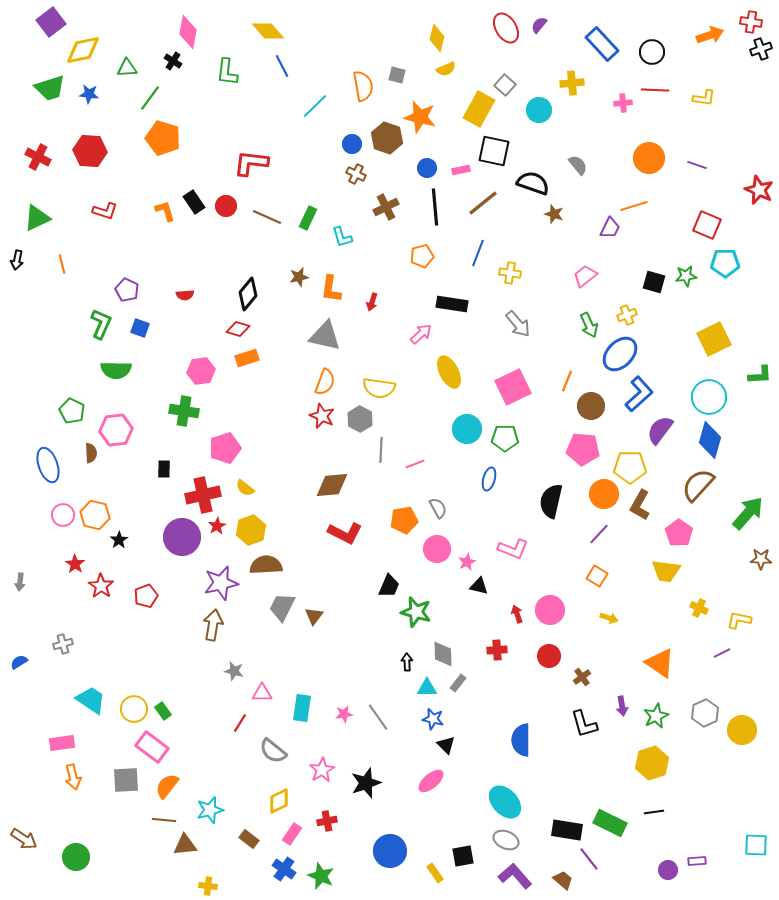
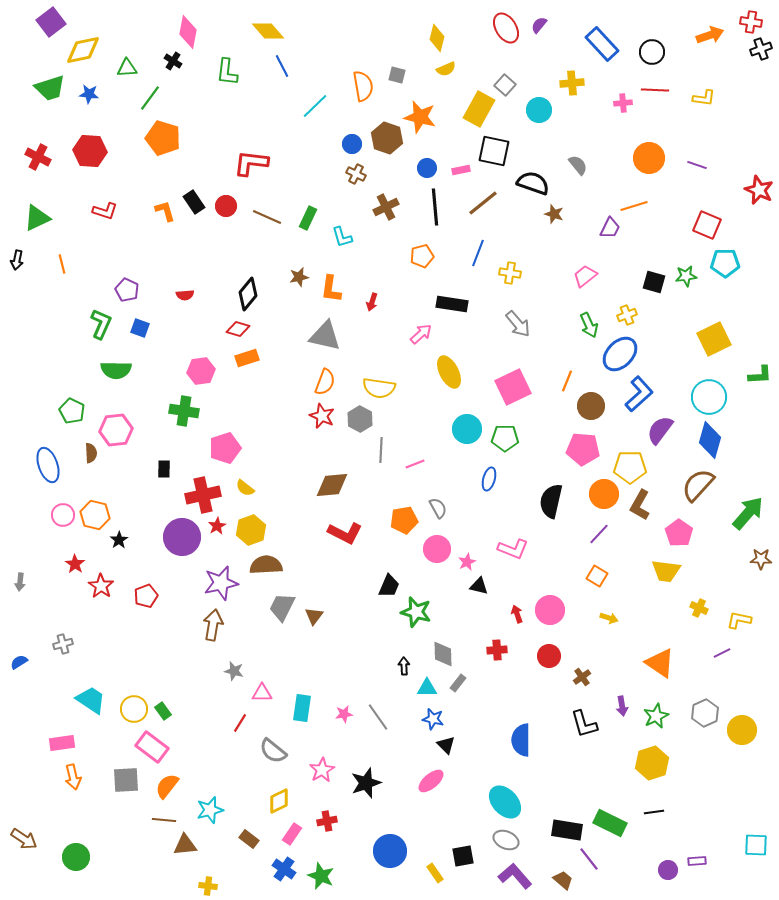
black arrow at (407, 662): moved 3 px left, 4 px down
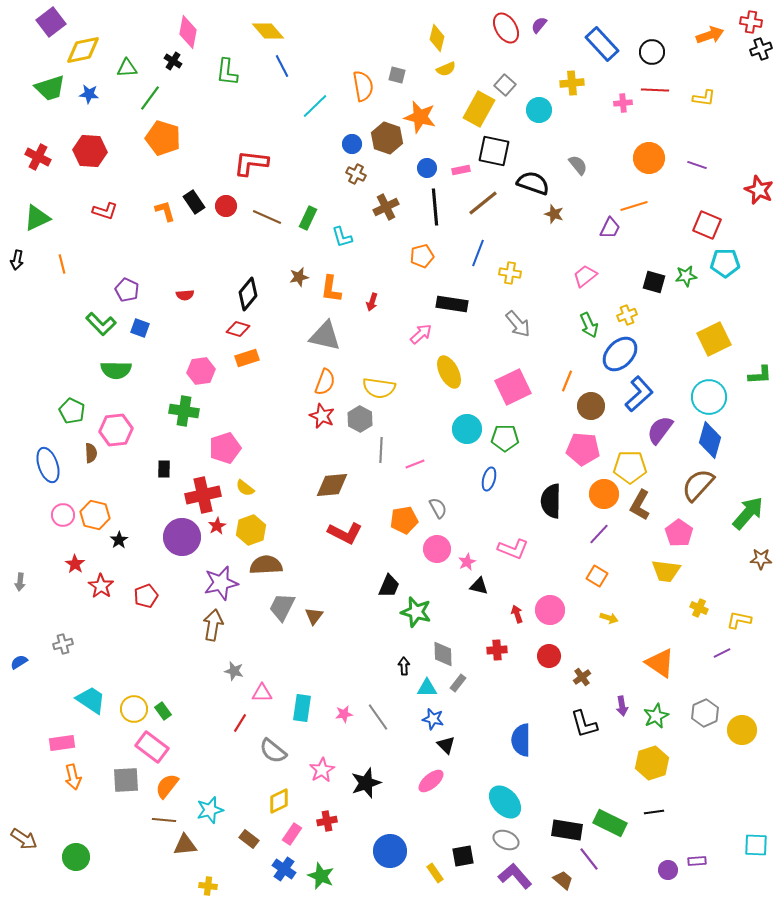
green L-shape at (101, 324): rotated 112 degrees clockwise
black semicircle at (551, 501): rotated 12 degrees counterclockwise
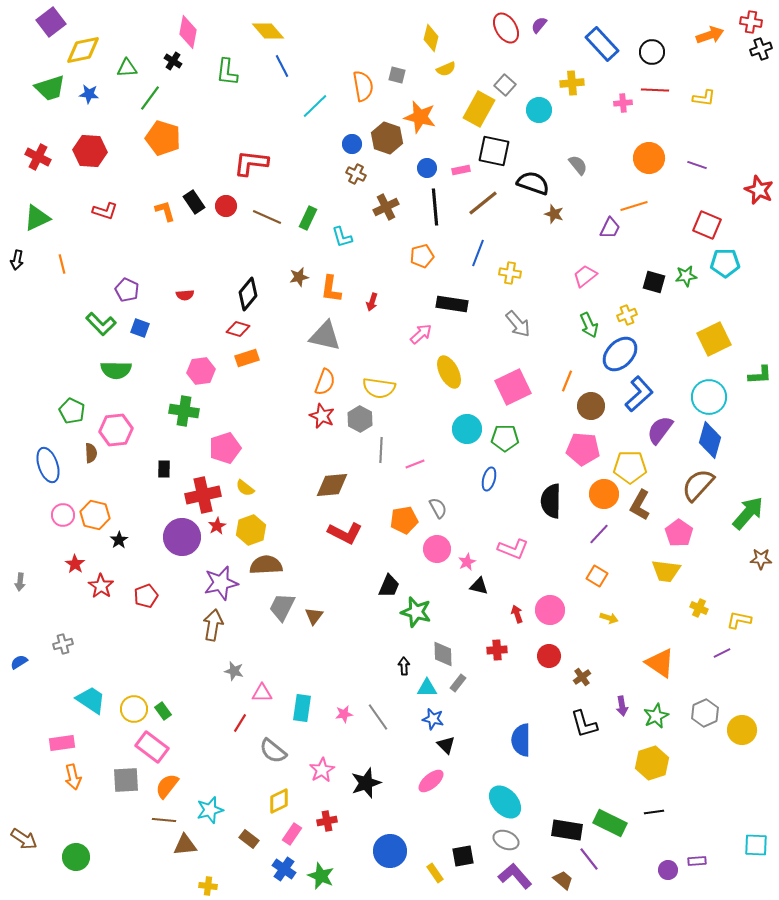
yellow diamond at (437, 38): moved 6 px left
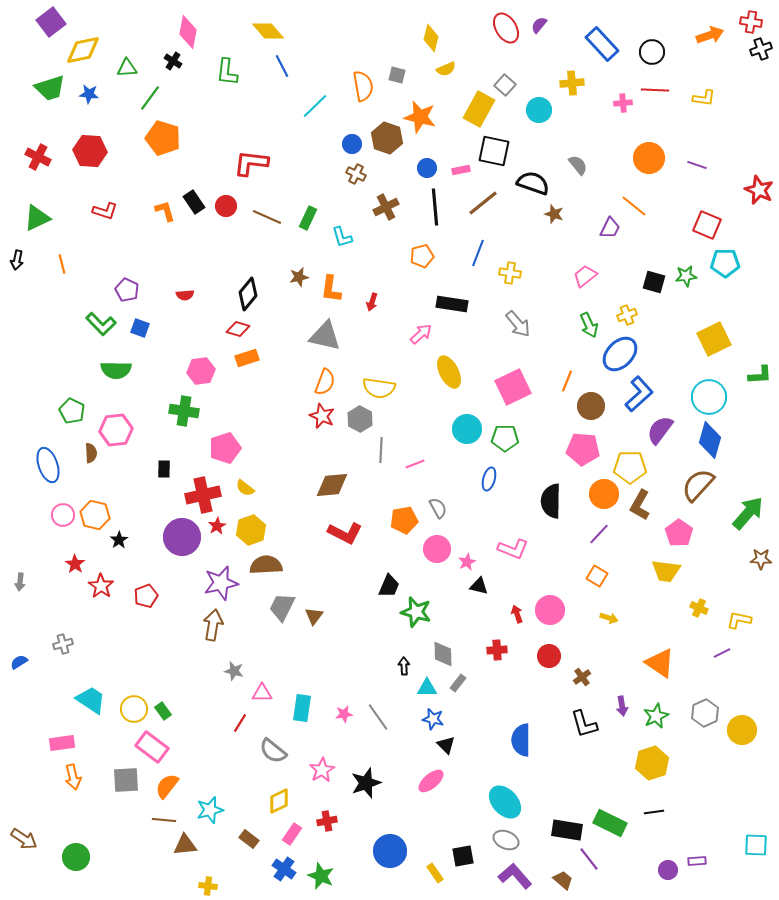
orange line at (634, 206): rotated 56 degrees clockwise
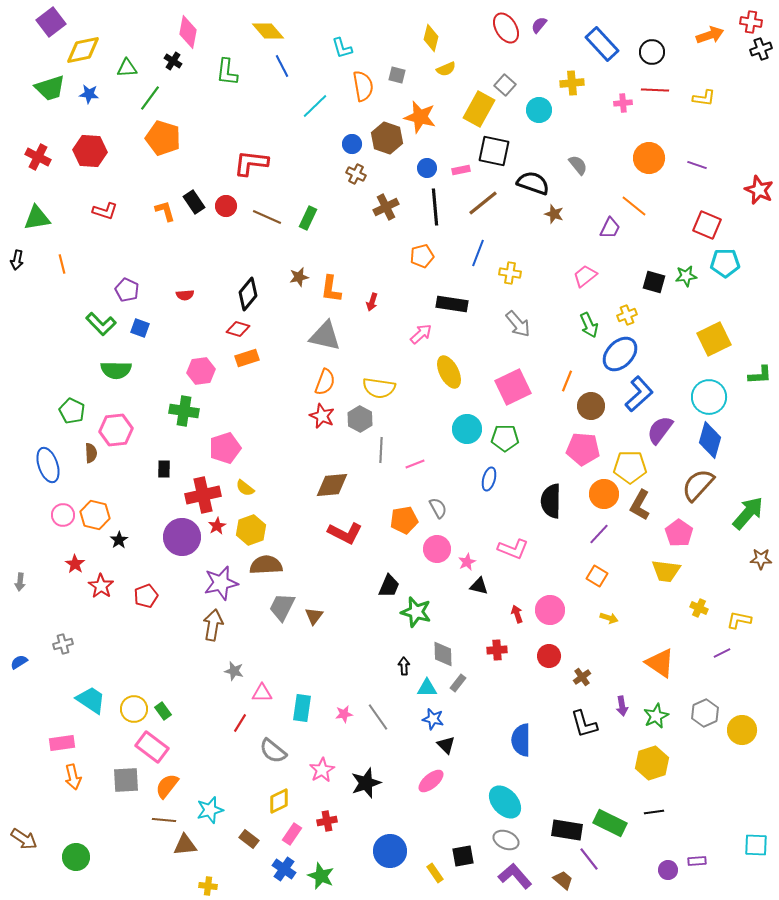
green triangle at (37, 218): rotated 16 degrees clockwise
cyan L-shape at (342, 237): moved 189 px up
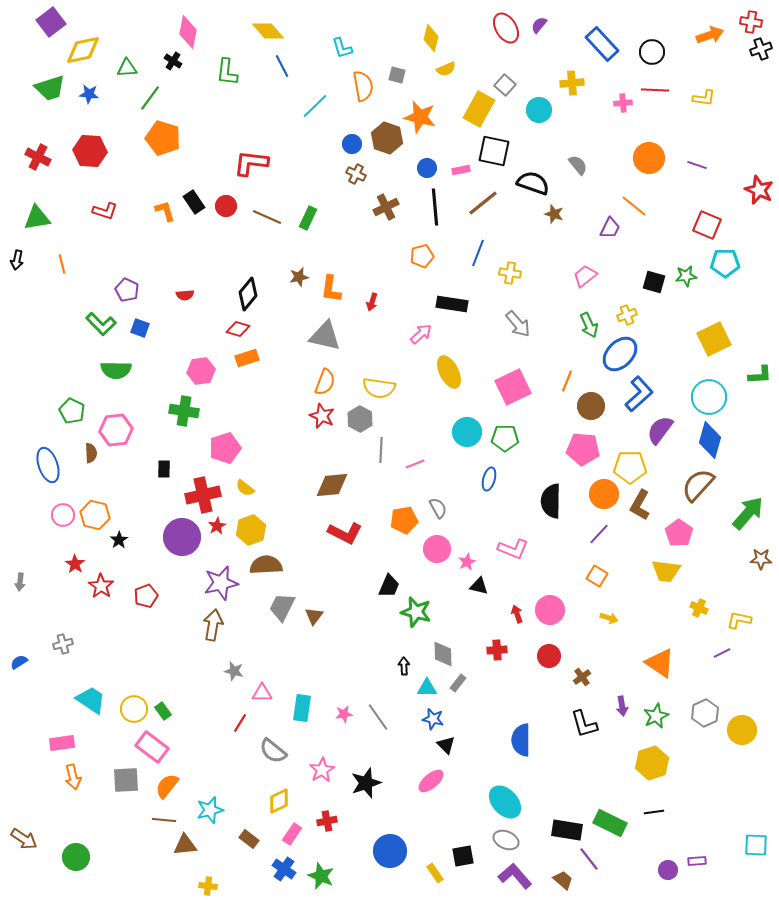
cyan circle at (467, 429): moved 3 px down
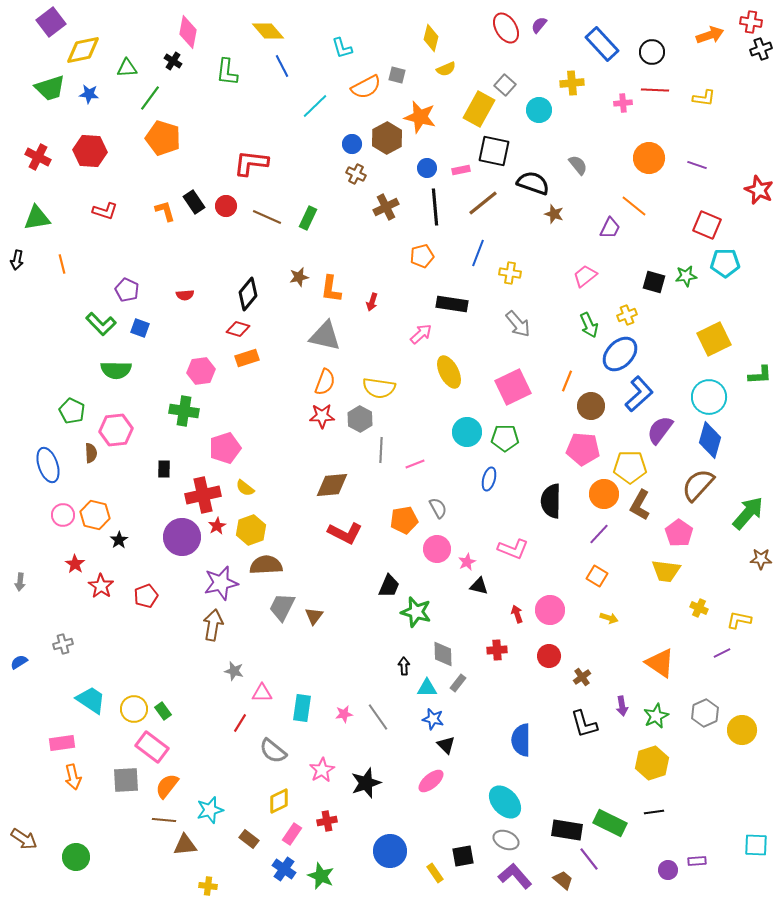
orange semicircle at (363, 86): moved 3 px right, 1 px down; rotated 72 degrees clockwise
brown hexagon at (387, 138): rotated 12 degrees clockwise
red star at (322, 416): rotated 25 degrees counterclockwise
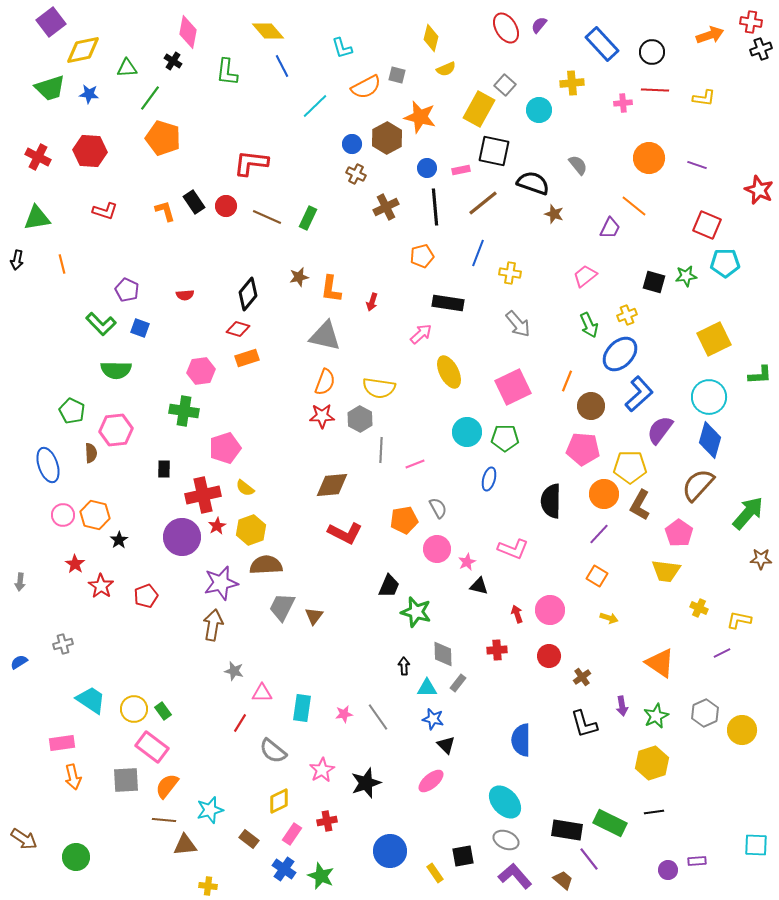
black rectangle at (452, 304): moved 4 px left, 1 px up
